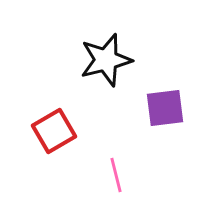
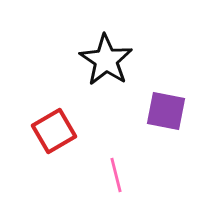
black star: rotated 24 degrees counterclockwise
purple square: moved 1 px right, 3 px down; rotated 18 degrees clockwise
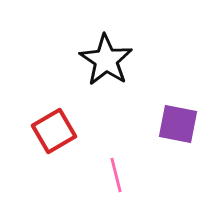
purple square: moved 12 px right, 13 px down
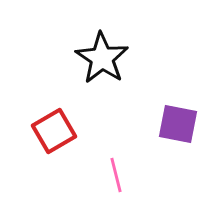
black star: moved 4 px left, 2 px up
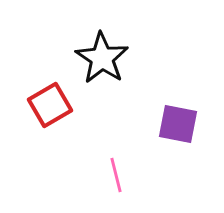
red square: moved 4 px left, 26 px up
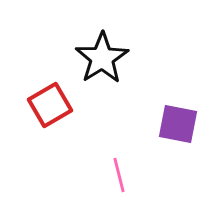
black star: rotated 6 degrees clockwise
pink line: moved 3 px right
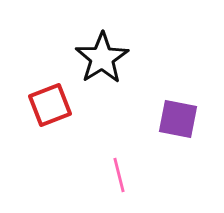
red square: rotated 9 degrees clockwise
purple square: moved 5 px up
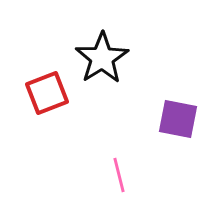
red square: moved 3 px left, 12 px up
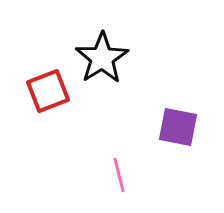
red square: moved 1 px right, 2 px up
purple square: moved 8 px down
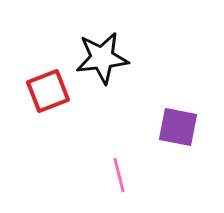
black star: rotated 26 degrees clockwise
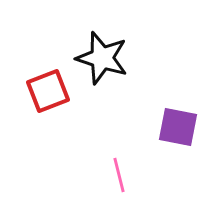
black star: rotated 24 degrees clockwise
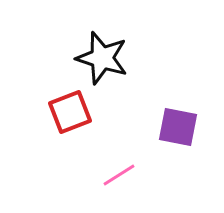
red square: moved 22 px right, 21 px down
pink line: rotated 72 degrees clockwise
